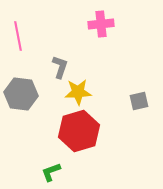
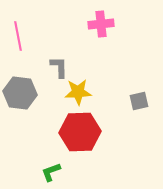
gray L-shape: moved 1 px left; rotated 20 degrees counterclockwise
gray hexagon: moved 1 px left, 1 px up
red hexagon: moved 1 px right, 1 px down; rotated 15 degrees clockwise
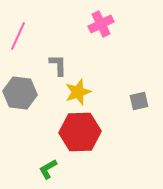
pink cross: rotated 20 degrees counterclockwise
pink line: rotated 36 degrees clockwise
gray L-shape: moved 1 px left, 2 px up
yellow star: rotated 16 degrees counterclockwise
green L-shape: moved 3 px left, 3 px up; rotated 10 degrees counterclockwise
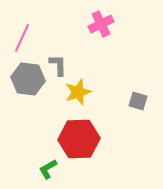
pink line: moved 4 px right, 2 px down
gray hexagon: moved 8 px right, 14 px up
gray square: moved 1 px left; rotated 30 degrees clockwise
red hexagon: moved 1 px left, 7 px down
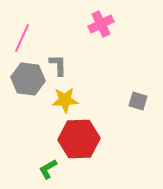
yellow star: moved 13 px left, 8 px down; rotated 16 degrees clockwise
